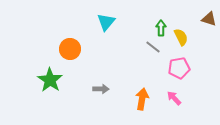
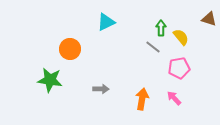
cyan triangle: rotated 24 degrees clockwise
yellow semicircle: rotated 12 degrees counterclockwise
green star: rotated 25 degrees counterclockwise
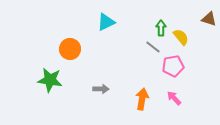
pink pentagon: moved 6 px left, 2 px up
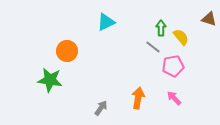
orange circle: moved 3 px left, 2 px down
gray arrow: moved 19 px down; rotated 56 degrees counterclockwise
orange arrow: moved 4 px left, 1 px up
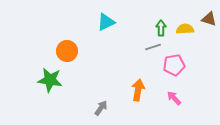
yellow semicircle: moved 4 px right, 8 px up; rotated 54 degrees counterclockwise
gray line: rotated 56 degrees counterclockwise
pink pentagon: moved 1 px right, 1 px up
orange arrow: moved 8 px up
